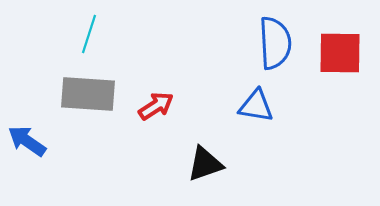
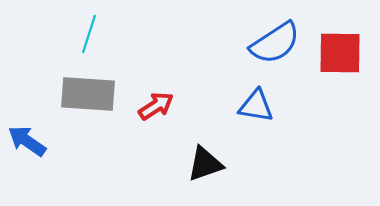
blue semicircle: rotated 60 degrees clockwise
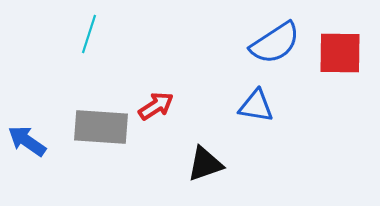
gray rectangle: moved 13 px right, 33 px down
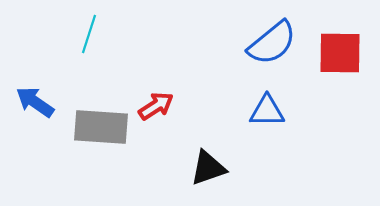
blue semicircle: moved 3 px left; rotated 6 degrees counterclockwise
blue triangle: moved 11 px right, 5 px down; rotated 9 degrees counterclockwise
blue arrow: moved 8 px right, 39 px up
black triangle: moved 3 px right, 4 px down
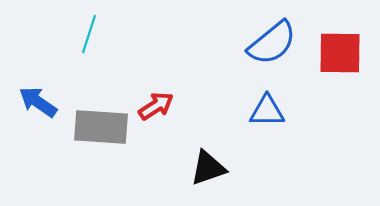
blue arrow: moved 3 px right
